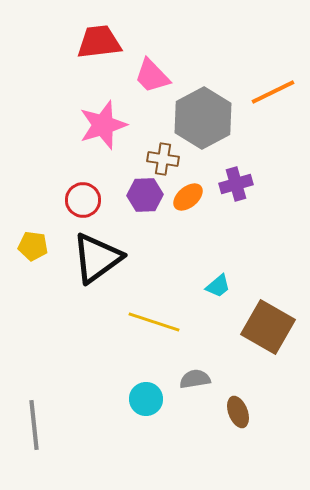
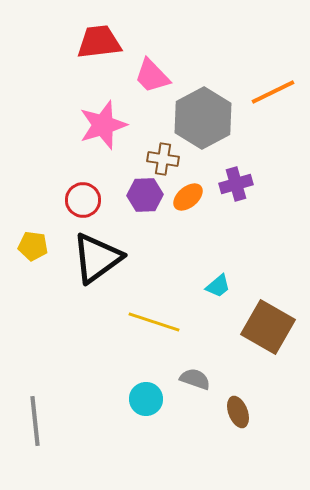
gray semicircle: rotated 28 degrees clockwise
gray line: moved 1 px right, 4 px up
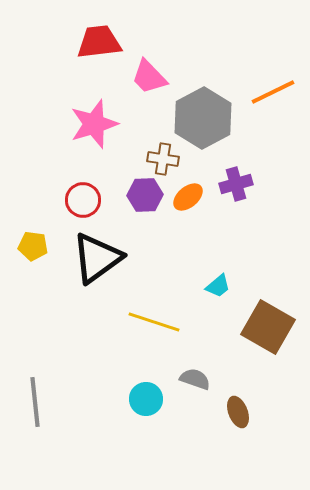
pink trapezoid: moved 3 px left, 1 px down
pink star: moved 9 px left, 1 px up
gray line: moved 19 px up
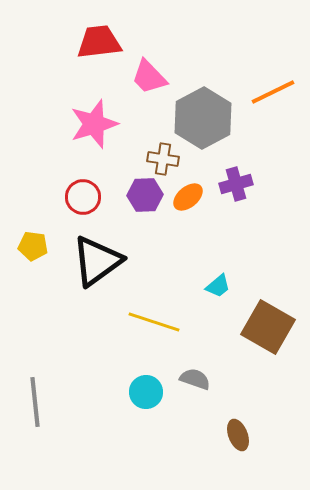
red circle: moved 3 px up
black triangle: moved 3 px down
cyan circle: moved 7 px up
brown ellipse: moved 23 px down
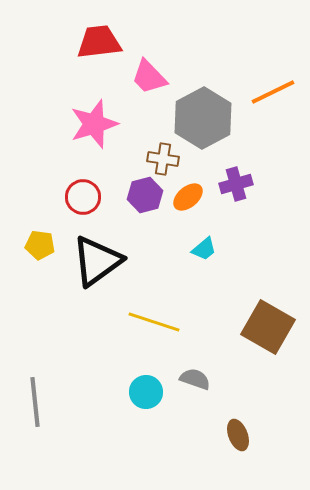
purple hexagon: rotated 12 degrees counterclockwise
yellow pentagon: moved 7 px right, 1 px up
cyan trapezoid: moved 14 px left, 37 px up
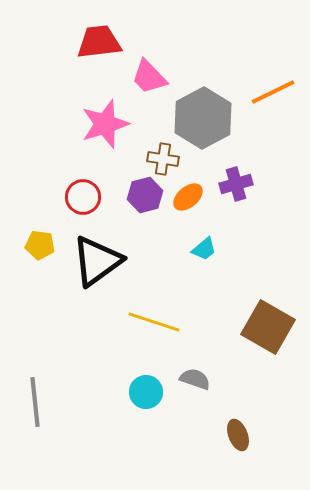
pink star: moved 11 px right
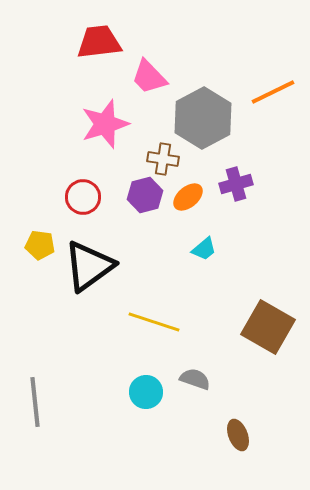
black triangle: moved 8 px left, 5 px down
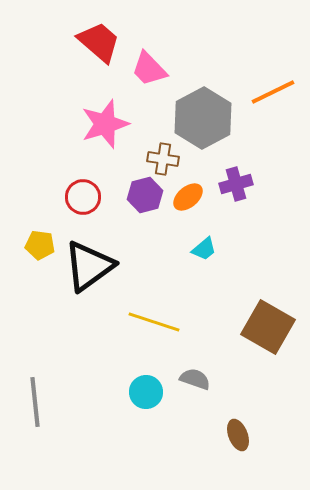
red trapezoid: rotated 48 degrees clockwise
pink trapezoid: moved 8 px up
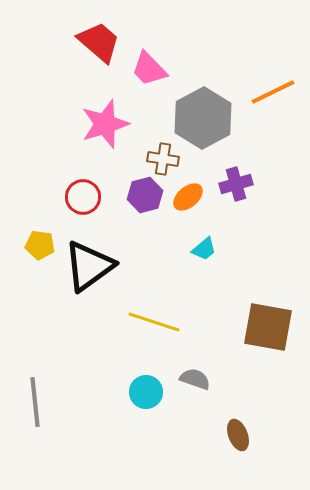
brown square: rotated 20 degrees counterclockwise
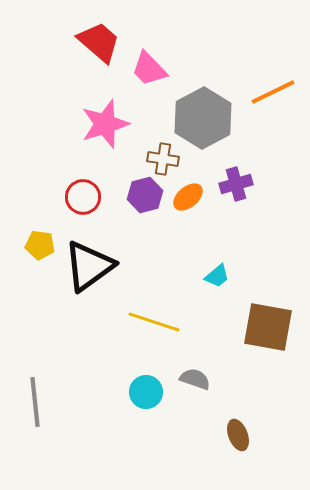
cyan trapezoid: moved 13 px right, 27 px down
